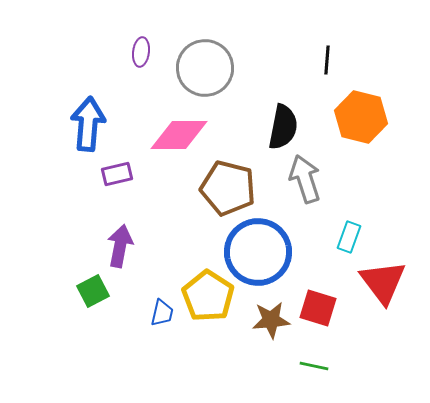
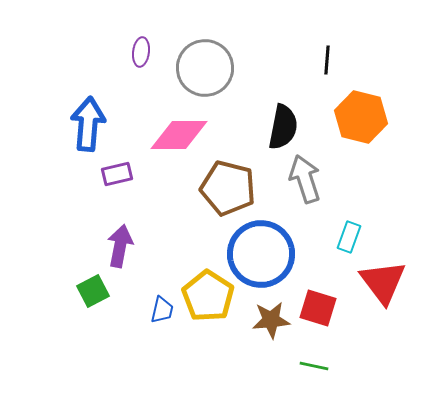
blue circle: moved 3 px right, 2 px down
blue trapezoid: moved 3 px up
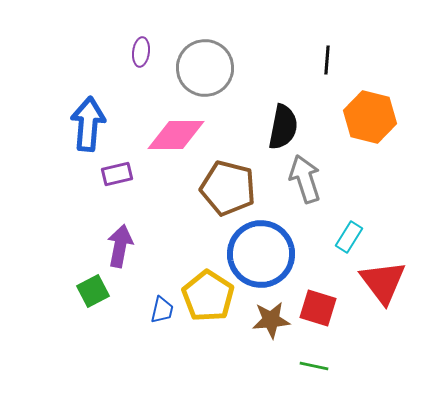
orange hexagon: moved 9 px right
pink diamond: moved 3 px left
cyan rectangle: rotated 12 degrees clockwise
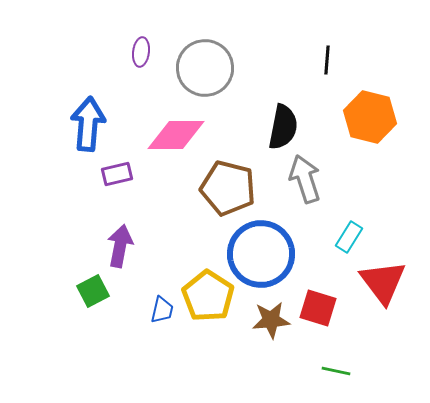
green line: moved 22 px right, 5 px down
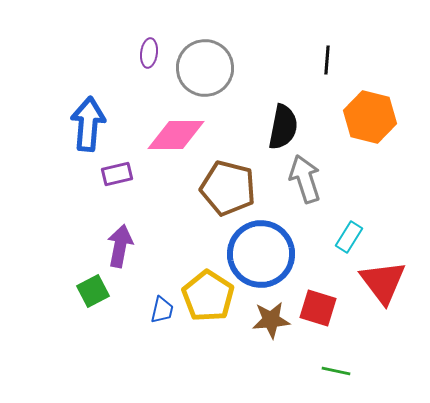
purple ellipse: moved 8 px right, 1 px down
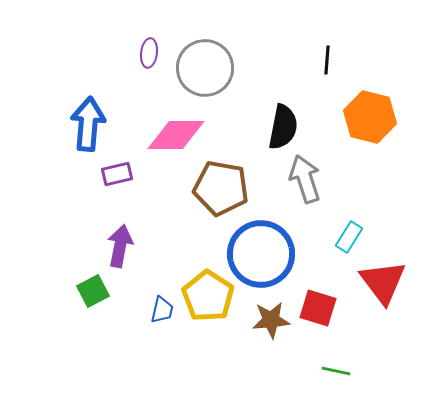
brown pentagon: moved 7 px left; rotated 4 degrees counterclockwise
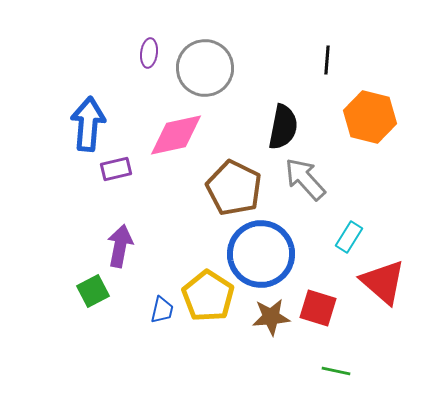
pink diamond: rotated 12 degrees counterclockwise
purple rectangle: moved 1 px left, 5 px up
gray arrow: rotated 24 degrees counterclockwise
brown pentagon: moved 13 px right; rotated 16 degrees clockwise
red triangle: rotated 12 degrees counterclockwise
brown star: moved 3 px up
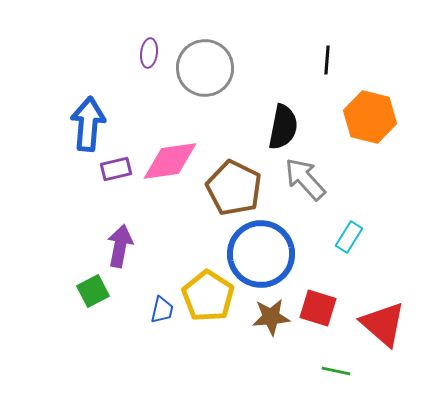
pink diamond: moved 6 px left, 26 px down; rotated 4 degrees clockwise
red triangle: moved 42 px down
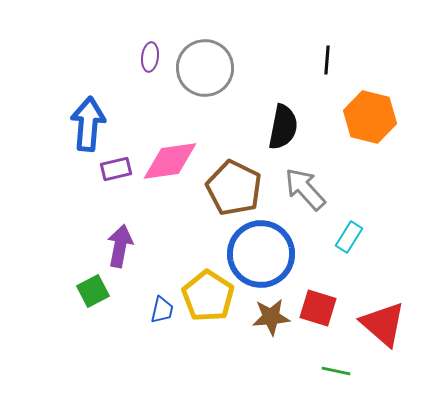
purple ellipse: moved 1 px right, 4 px down
gray arrow: moved 10 px down
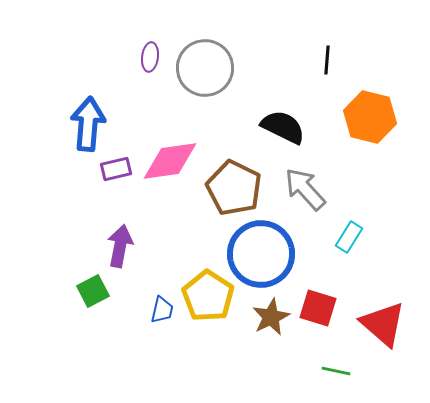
black semicircle: rotated 75 degrees counterclockwise
brown star: rotated 21 degrees counterclockwise
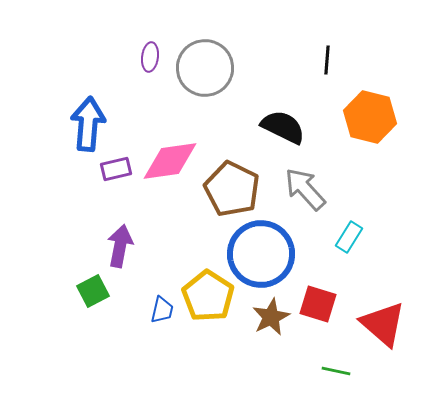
brown pentagon: moved 2 px left, 1 px down
red square: moved 4 px up
